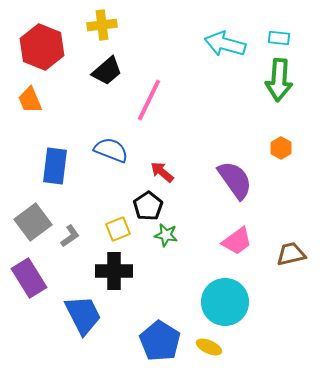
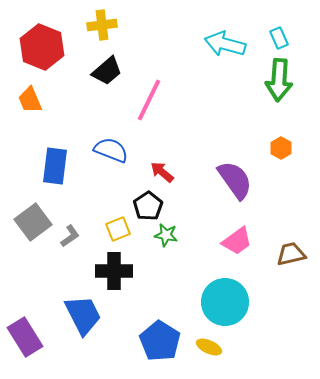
cyan rectangle: rotated 60 degrees clockwise
purple rectangle: moved 4 px left, 59 px down
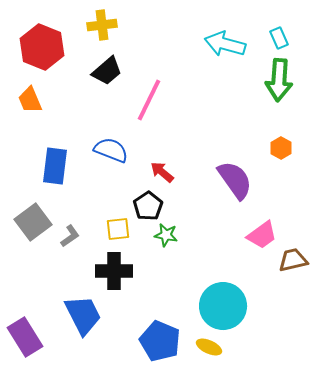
yellow square: rotated 15 degrees clockwise
pink trapezoid: moved 25 px right, 6 px up
brown trapezoid: moved 2 px right, 6 px down
cyan circle: moved 2 px left, 4 px down
blue pentagon: rotated 9 degrees counterclockwise
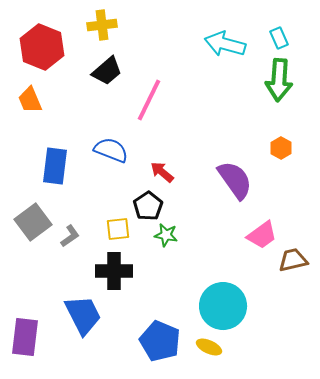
purple rectangle: rotated 39 degrees clockwise
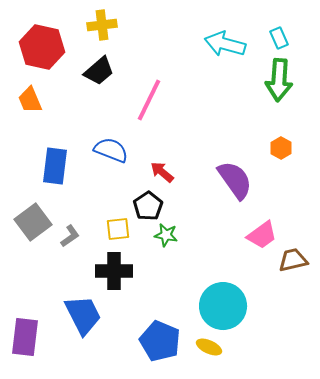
red hexagon: rotated 9 degrees counterclockwise
black trapezoid: moved 8 px left
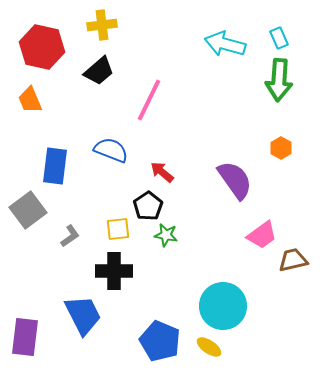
gray square: moved 5 px left, 12 px up
yellow ellipse: rotated 10 degrees clockwise
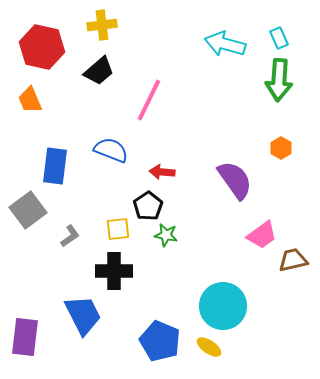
red arrow: rotated 35 degrees counterclockwise
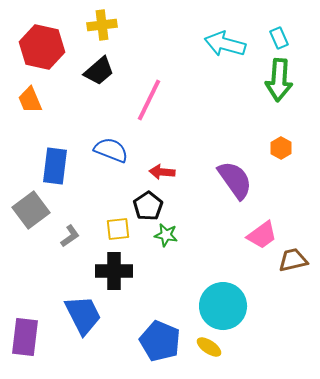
gray square: moved 3 px right
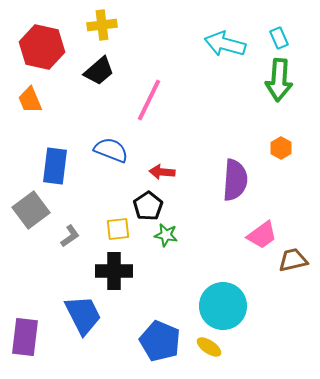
purple semicircle: rotated 39 degrees clockwise
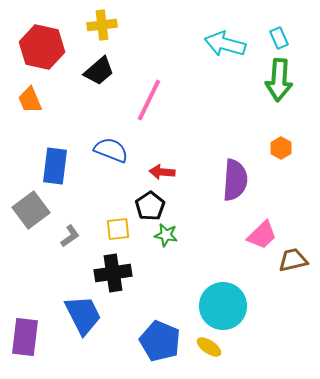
black pentagon: moved 2 px right
pink trapezoid: rotated 8 degrees counterclockwise
black cross: moved 1 px left, 2 px down; rotated 9 degrees counterclockwise
